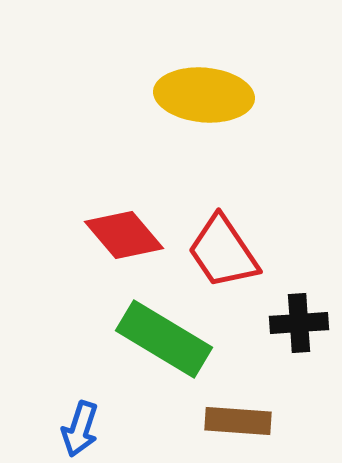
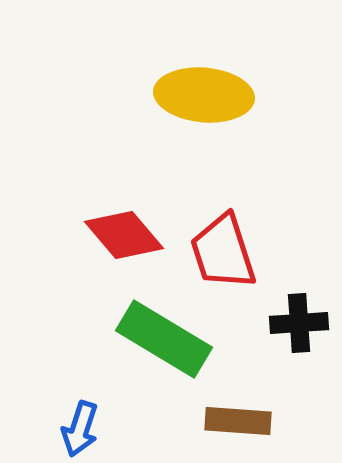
red trapezoid: rotated 16 degrees clockwise
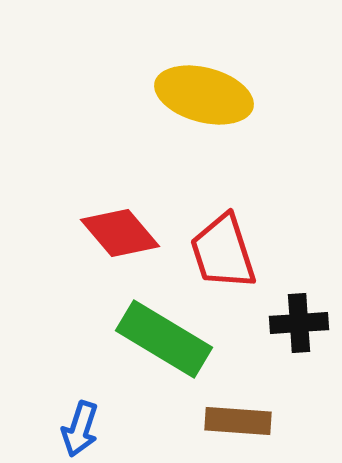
yellow ellipse: rotated 10 degrees clockwise
red diamond: moved 4 px left, 2 px up
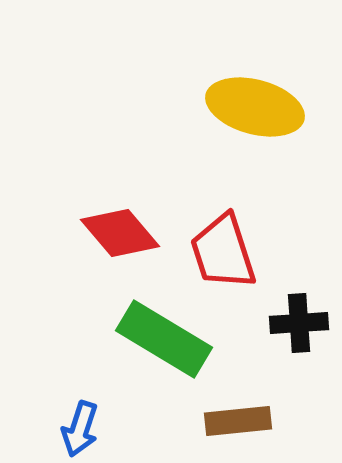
yellow ellipse: moved 51 px right, 12 px down
brown rectangle: rotated 10 degrees counterclockwise
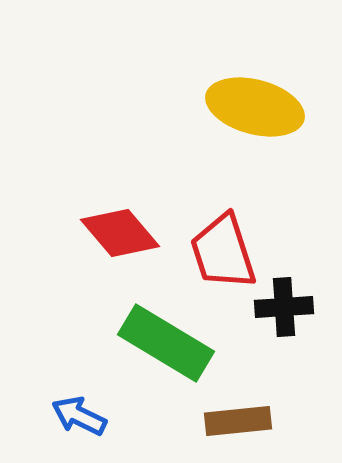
black cross: moved 15 px left, 16 px up
green rectangle: moved 2 px right, 4 px down
blue arrow: moved 1 px left, 13 px up; rotated 98 degrees clockwise
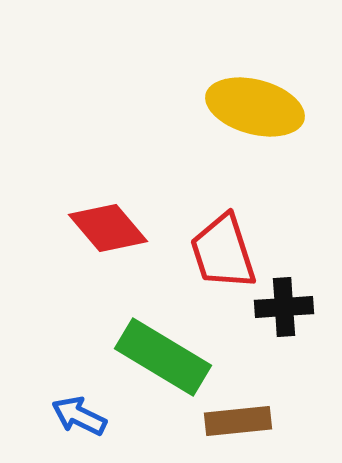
red diamond: moved 12 px left, 5 px up
green rectangle: moved 3 px left, 14 px down
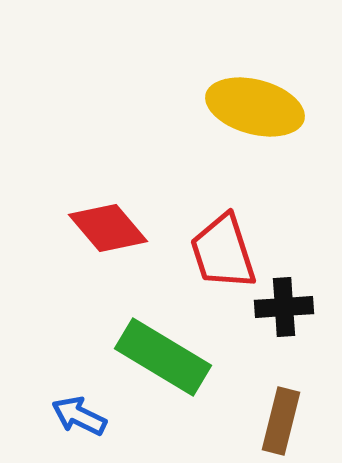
brown rectangle: moved 43 px right; rotated 70 degrees counterclockwise
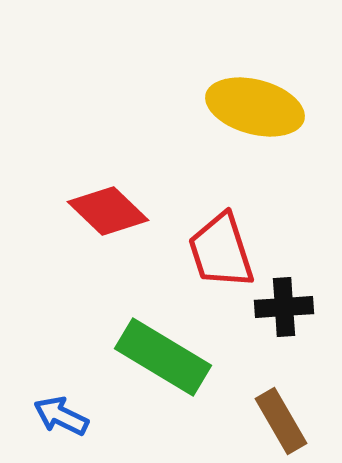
red diamond: moved 17 px up; rotated 6 degrees counterclockwise
red trapezoid: moved 2 px left, 1 px up
blue arrow: moved 18 px left
brown rectangle: rotated 44 degrees counterclockwise
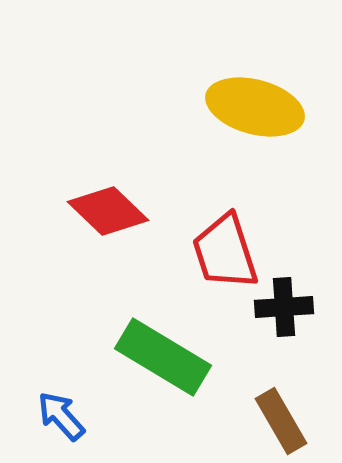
red trapezoid: moved 4 px right, 1 px down
blue arrow: rotated 22 degrees clockwise
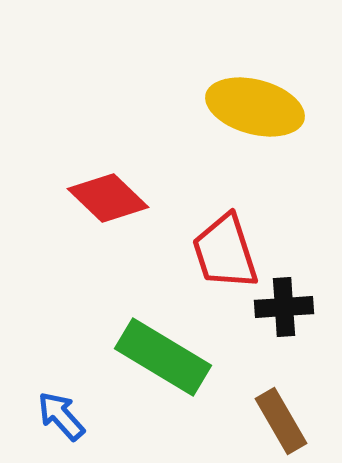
red diamond: moved 13 px up
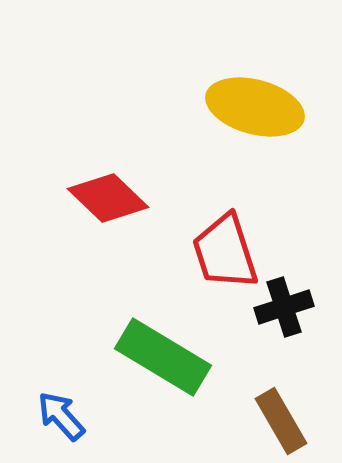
black cross: rotated 14 degrees counterclockwise
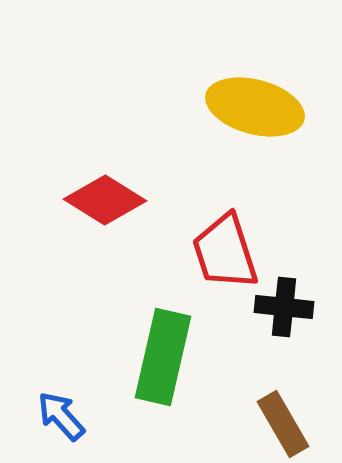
red diamond: moved 3 px left, 2 px down; rotated 12 degrees counterclockwise
black cross: rotated 24 degrees clockwise
green rectangle: rotated 72 degrees clockwise
brown rectangle: moved 2 px right, 3 px down
